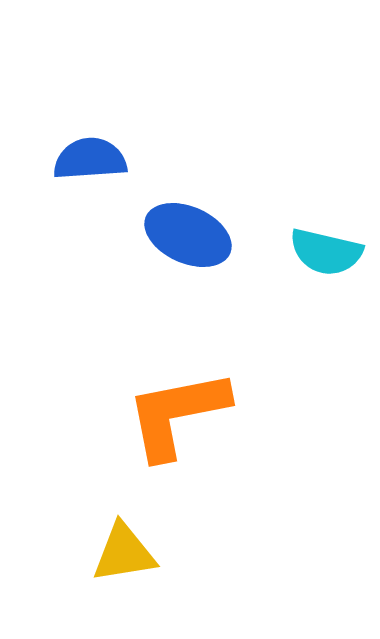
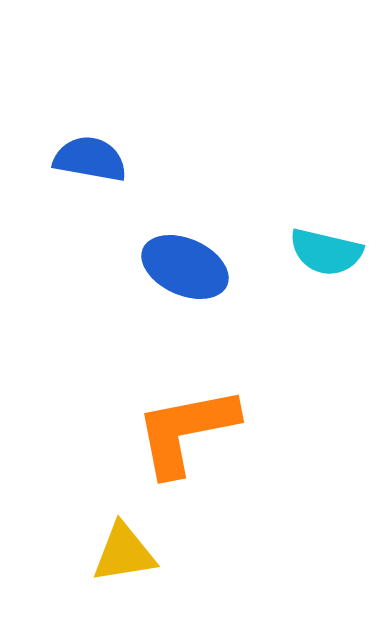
blue semicircle: rotated 14 degrees clockwise
blue ellipse: moved 3 px left, 32 px down
orange L-shape: moved 9 px right, 17 px down
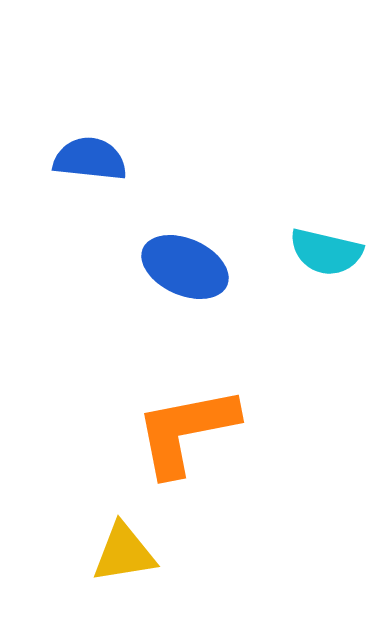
blue semicircle: rotated 4 degrees counterclockwise
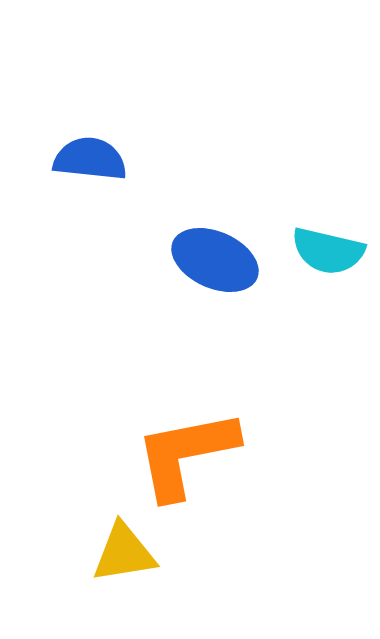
cyan semicircle: moved 2 px right, 1 px up
blue ellipse: moved 30 px right, 7 px up
orange L-shape: moved 23 px down
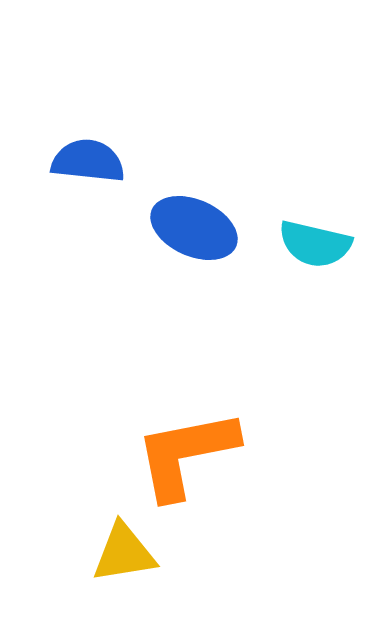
blue semicircle: moved 2 px left, 2 px down
cyan semicircle: moved 13 px left, 7 px up
blue ellipse: moved 21 px left, 32 px up
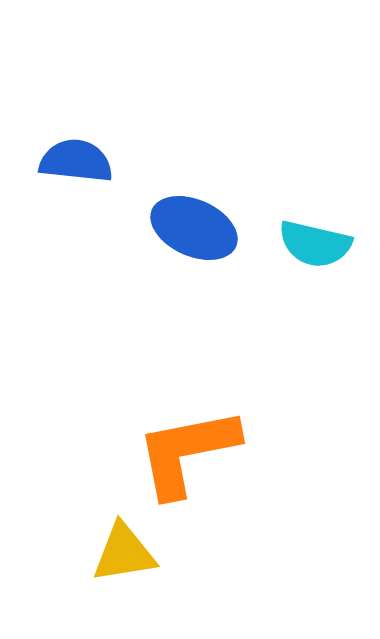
blue semicircle: moved 12 px left
orange L-shape: moved 1 px right, 2 px up
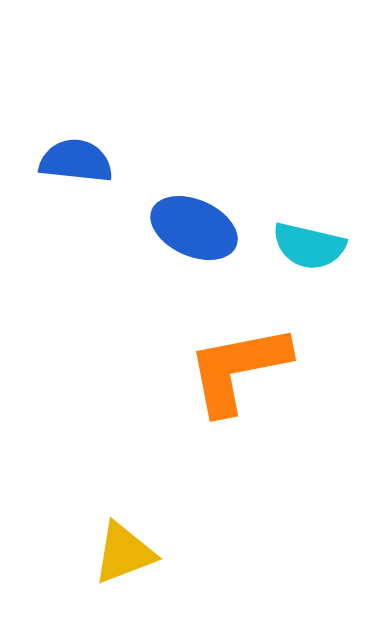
cyan semicircle: moved 6 px left, 2 px down
orange L-shape: moved 51 px right, 83 px up
yellow triangle: rotated 12 degrees counterclockwise
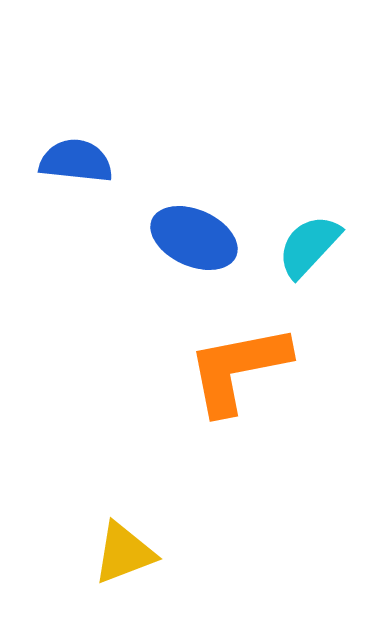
blue ellipse: moved 10 px down
cyan semicircle: rotated 120 degrees clockwise
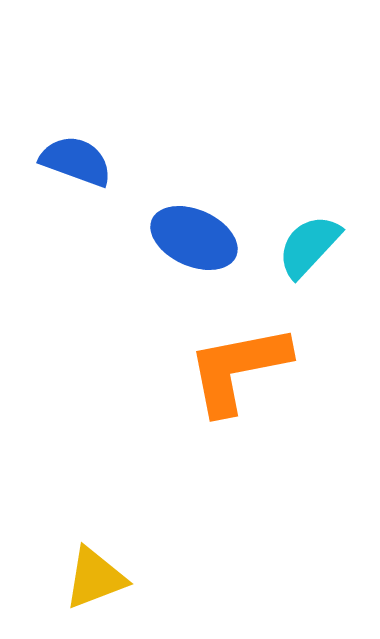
blue semicircle: rotated 14 degrees clockwise
yellow triangle: moved 29 px left, 25 px down
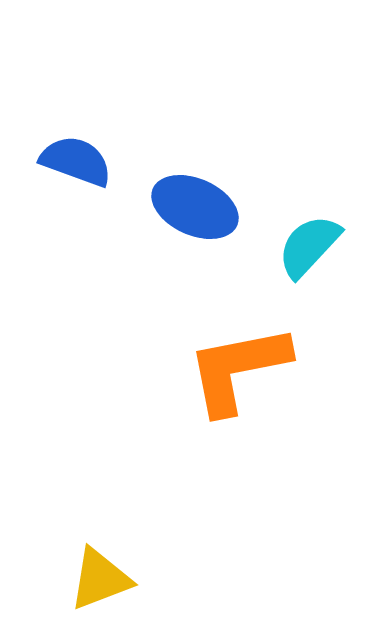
blue ellipse: moved 1 px right, 31 px up
yellow triangle: moved 5 px right, 1 px down
